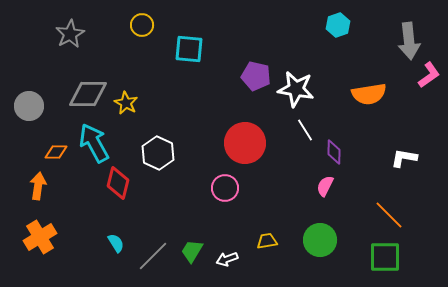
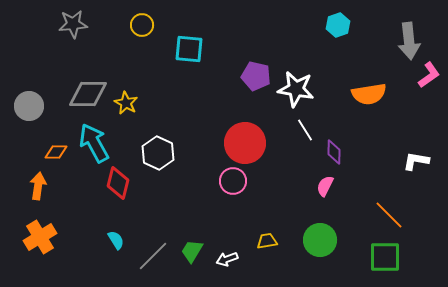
gray star: moved 3 px right, 10 px up; rotated 24 degrees clockwise
white L-shape: moved 12 px right, 3 px down
pink circle: moved 8 px right, 7 px up
cyan semicircle: moved 3 px up
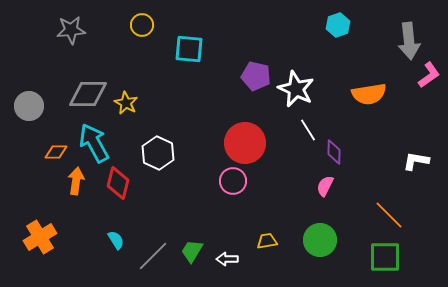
gray star: moved 2 px left, 6 px down
white star: rotated 15 degrees clockwise
white line: moved 3 px right
orange arrow: moved 38 px right, 5 px up
white arrow: rotated 20 degrees clockwise
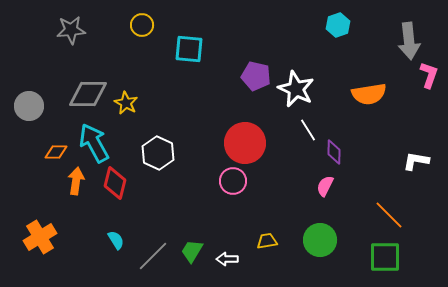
pink L-shape: rotated 36 degrees counterclockwise
red diamond: moved 3 px left
